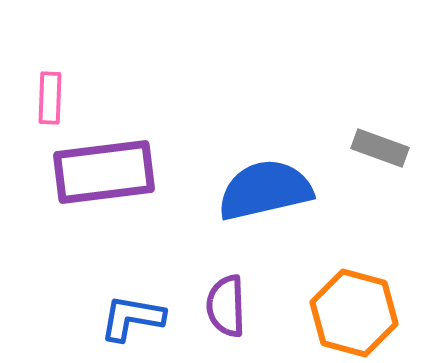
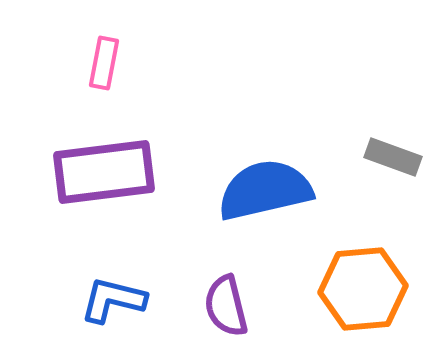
pink rectangle: moved 54 px right, 35 px up; rotated 9 degrees clockwise
gray rectangle: moved 13 px right, 9 px down
purple semicircle: rotated 12 degrees counterclockwise
orange hexagon: moved 9 px right, 24 px up; rotated 20 degrees counterclockwise
blue L-shape: moved 19 px left, 18 px up; rotated 4 degrees clockwise
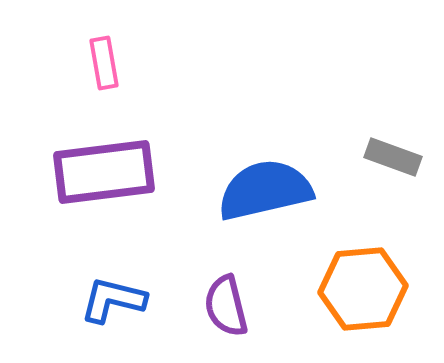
pink rectangle: rotated 21 degrees counterclockwise
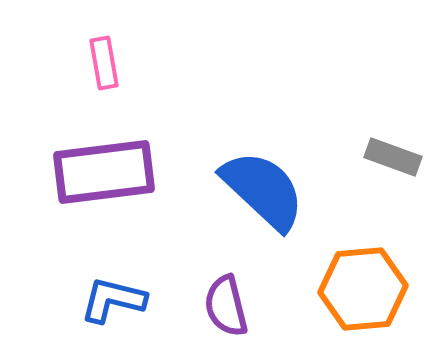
blue semicircle: moved 2 px left; rotated 56 degrees clockwise
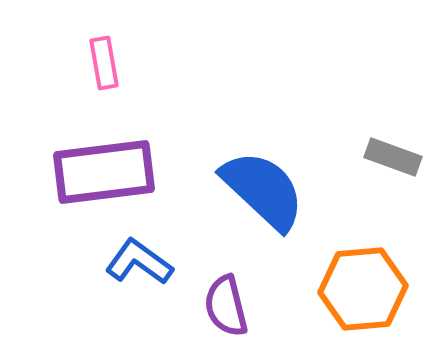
blue L-shape: moved 26 px right, 38 px up; rotated 22 degrees clockwise
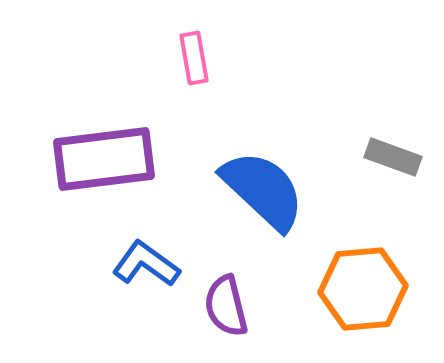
pink rectangle: moved 90 px right, 5 px up
purple rectangle: moved 13 px up
blue L-shape: moved 7 px right, 2 px down
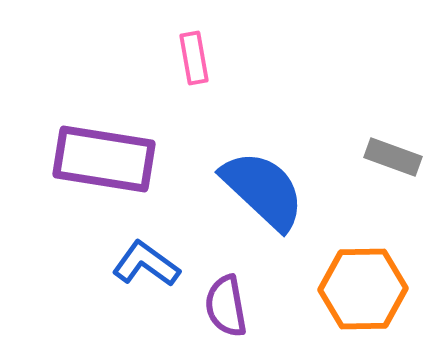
purple rectangle: rotated 16 degrees clockwise
orange hexagon: rotated 4 degrees clockwise
purple semicircle: rotated 4 degrees clockwise
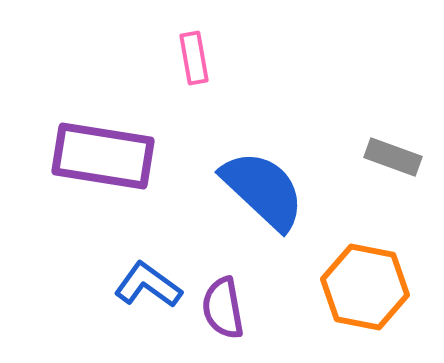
purple rectangle: moved 1 px left, 3 px up
blue L-shape: moved 2 px right, 21 px down
orange hexagon: moved 2 px right, 2 px up; rotated 12 degrees clockwise
purple semicircle: moved 3 px left, 2 px down
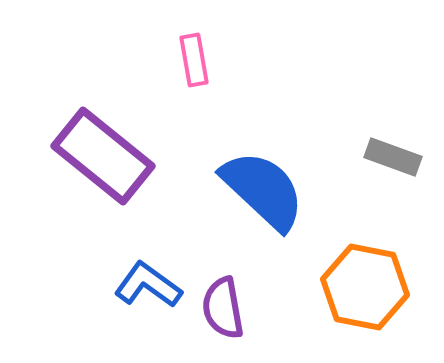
pink rectangle: moved 2 px down
purple rectangle: rotated 30 degrees clockwise
